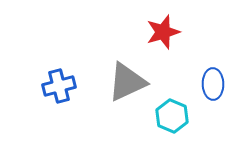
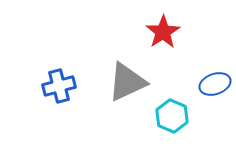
red star: rotated 16 degrees counterclockwise
blue ellipse: moved 2 px right; rotated 72 degrees clockwise
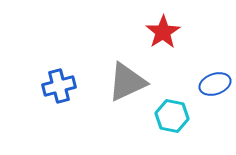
cyan hexagon: rotated 12 degrees counterclockwise
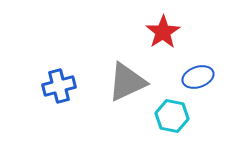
blue ellipse: moved 17 px left, 7 px up
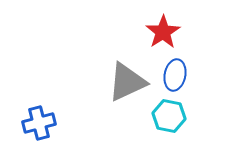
blue ellipse: moved 23 px left, 2 px up; rotated 60 degrees counterclockwise
blue cross: moved 20 px left, 37 px down
cyan hexagon: moved 3 px left
